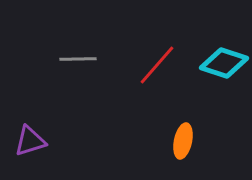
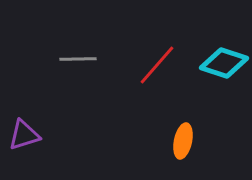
purple triangle: moved 6 px left, 6 px up
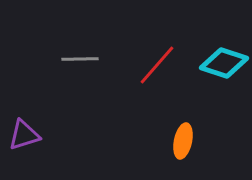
gray line: moved 2 px right
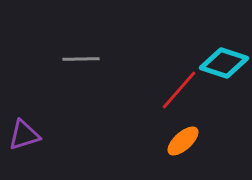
gray line: moved 1 px right
red line: moved 22 px right, 25 px down
orange ellipse: rotated 36 degrees clockwise
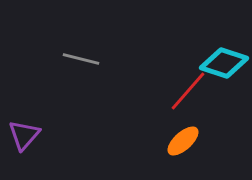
gray line: rotated 15 degrees clockwise
red line: moved 9 px right, 1 px down
purple triangle: rotated 32 degrees counterclockwise
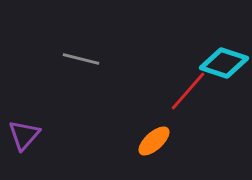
orange ellipse: moved 29 px left
